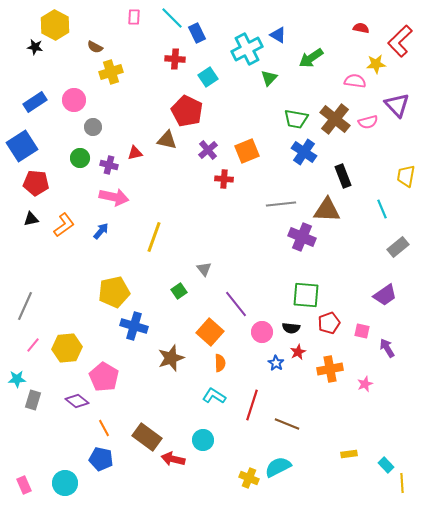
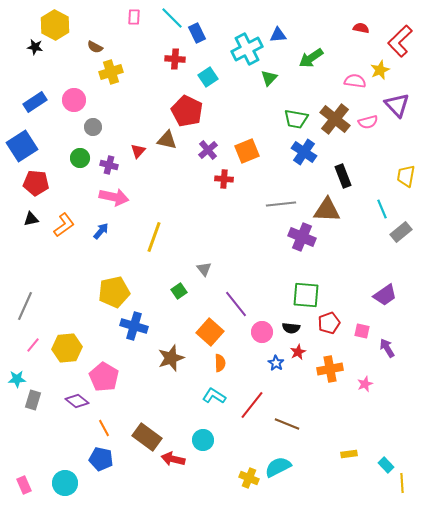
blue triangle at (278, 35): rotated 36 degrees counterclockwise
yellow star at (376, 64): moved 4 px right, 6 px down; rotated 18 degrees counterclockwise
red triangle at (135, 153): moved 3 px right, 2 px up; rotated 35 degrees counterclockwise
gray rectangle at (398, 247): moved 3 px right, 15 px up
red line at (252, 405): rotated 20 degrees clockwise
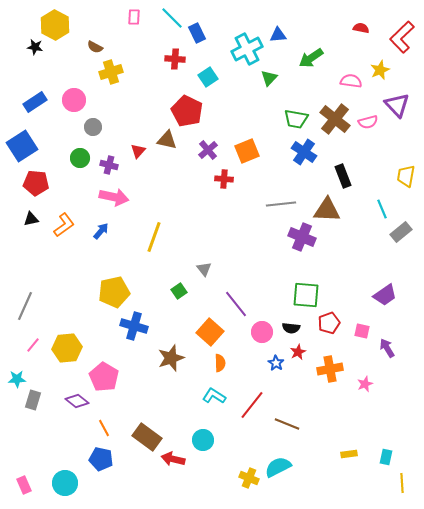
red L-shape at (400, 41): moved 2 px right, 4 px up
pink semicircle at (355, 81): moved 4 px left
cyan rectangle at (386, 465): moved 8 px up; rotated 56 degrees clockwise
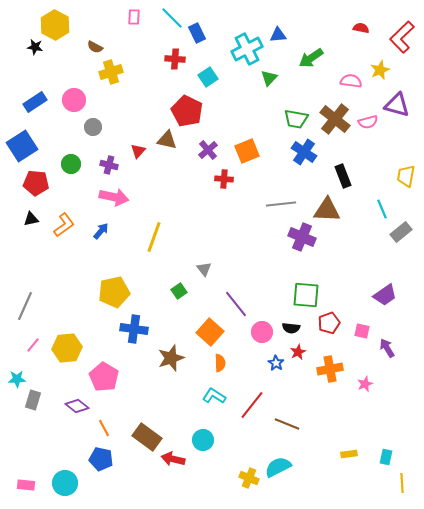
purple triangle at (397, 105): rotated 32 degrees counterclockwise
green circle at (80, 158): moved 9 px left, 6 px down
blue cross at (134, 326): moved 3 px down; rotated 8 degrees counterclockwise
purple diamond at (77, 401): moved 5 px down
pink rectangle at (24, 485): moved 2 px right; rotated 60 degrees counterclockwise
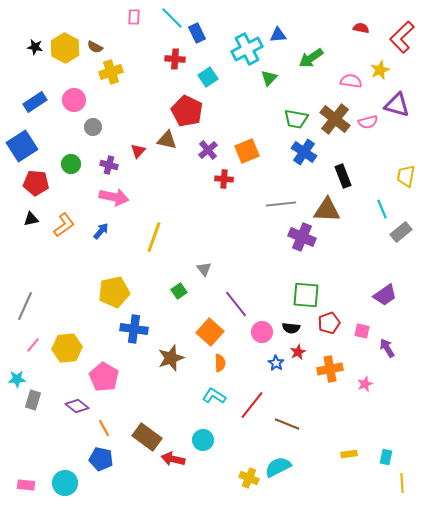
yellow hexagon at (55, 25): moved 10 px right, 23 px down
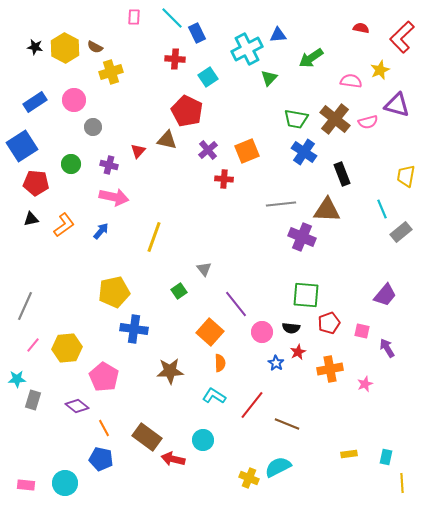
black rectangle at (343, 176): moved 1 px left, 2 px up
purple trapezoid at (385, 295): rotated 15 degrees counterclockwise
brown star at (171, 358): moved 1 px left, 13 px down; rotated 16 degrees clockwise
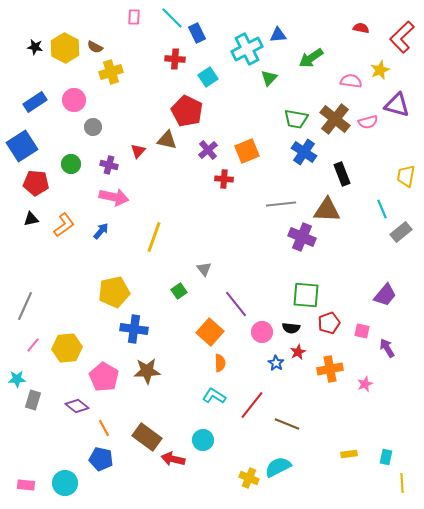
brown star at (170, 371): moved 23 px left
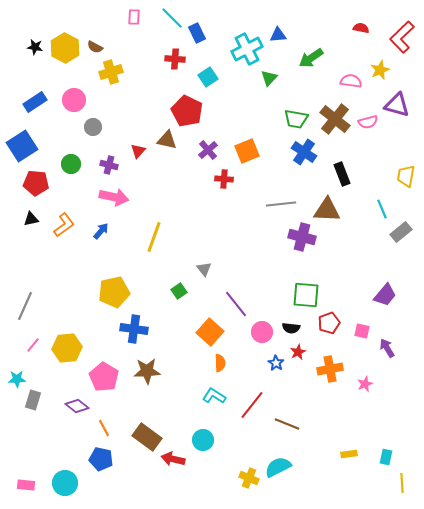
purple cross at (302, 237): rotated 8 degrees counterclockwise
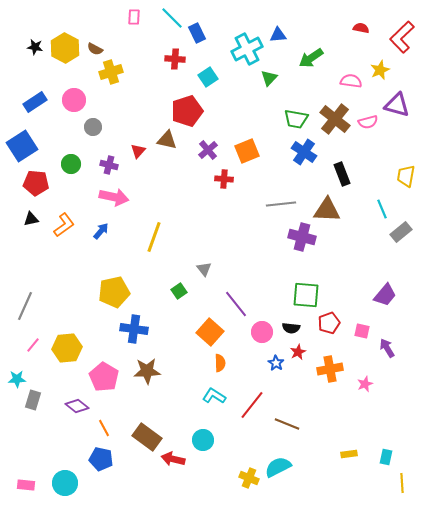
brown semicircle at (95, 47): moved 2 px down
red pentagon at (187, 111): rotated 28 degrees clockwise
